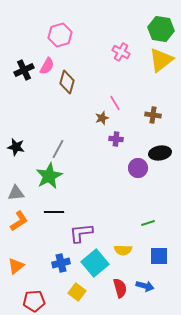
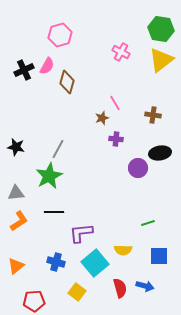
blue cross: moved 5 px left, 1 px up; rotated 30 degrees clockwise
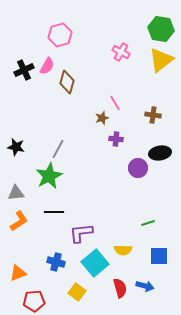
orange triangle: moved 2 px right, 7 px down; rotated 18 degrees clockwise
